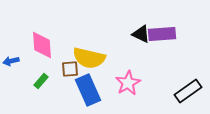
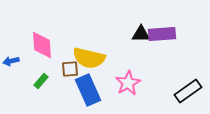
black triangle: rotated 24 degrees counterclockwise
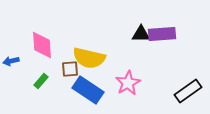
blue rectangle: rotated 32 degrees counterclockwise
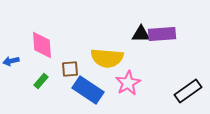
yellow semicircle: moved 18 px right; rotated 8 degrees counterclockwise
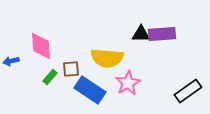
pink diamond: moved 1 px left, 1 px down
brown square: moved 1 px right
green rectangle: moved 9 px right, 4 px up
blue rectangle: moved 2 px right
